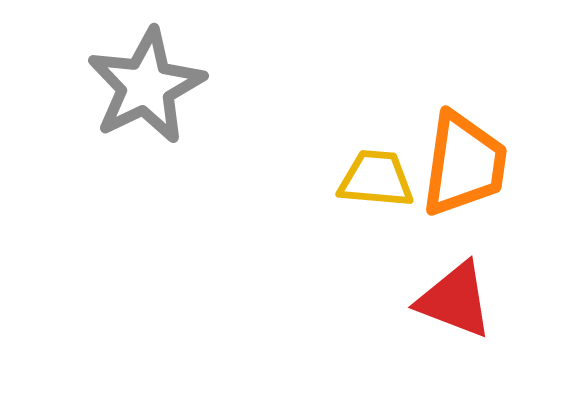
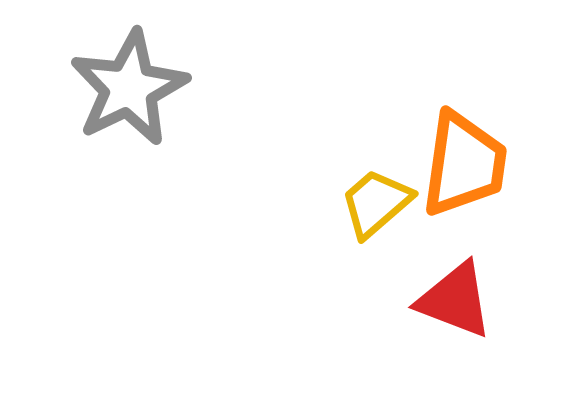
gray star: moved 17 px left, 2 px down
yellow trapezoid: moved 24 px down; rotated 46 degrees counterclockwise
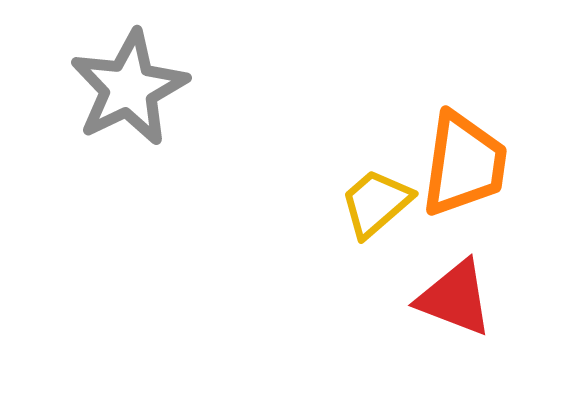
red triangle: moved 2 px up
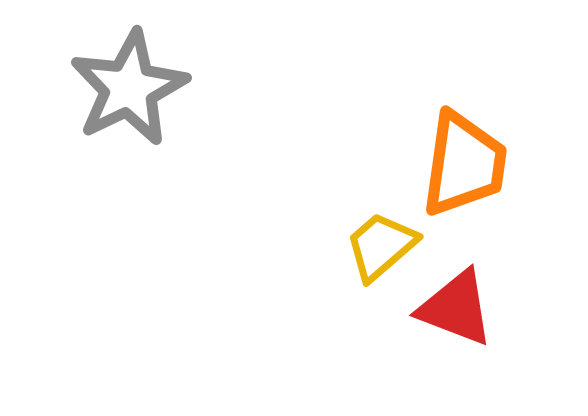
yellow trapezoid: moved 5 px right, 43 px down
red triangle: moved 1 px right, 10 px down
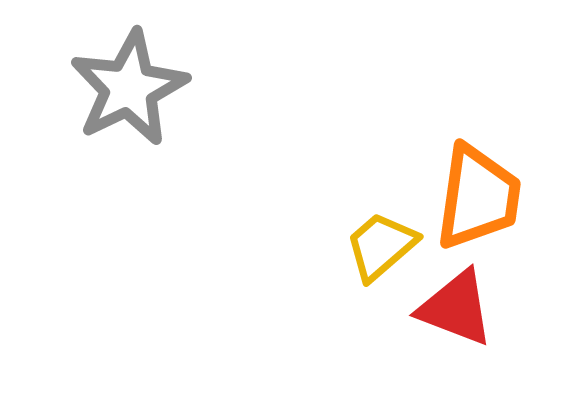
orange trapezoid: moved 14 px right, 33 px down
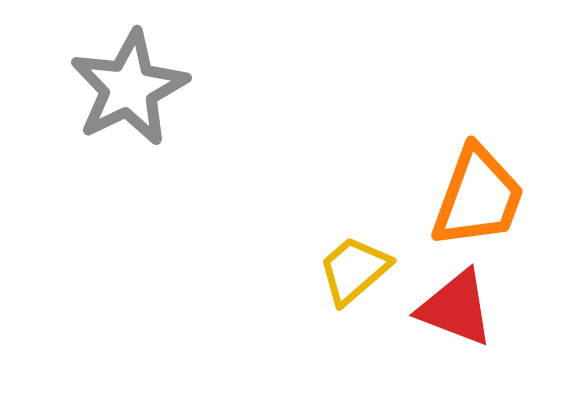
orange trapezoid: rotated 12 degrees clockwise
yellow trapezoid: moved 27 px left, 24 px down
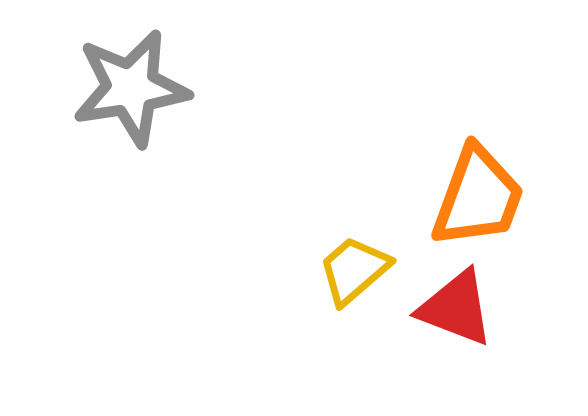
gray star: moved 2 px right; rotated 17 degrees clockwise
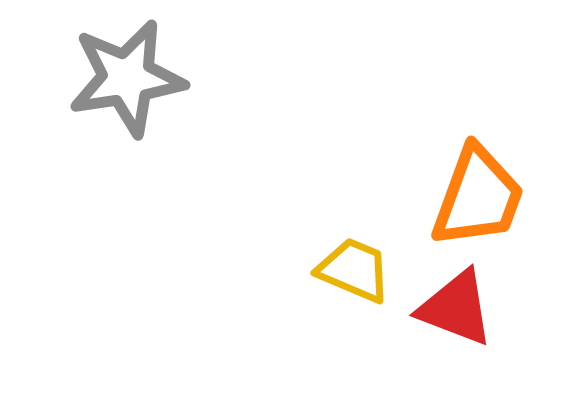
gray star: moved 4 px left, 10 px up
yellow trapezoid: rotated 64 degrees clockwise
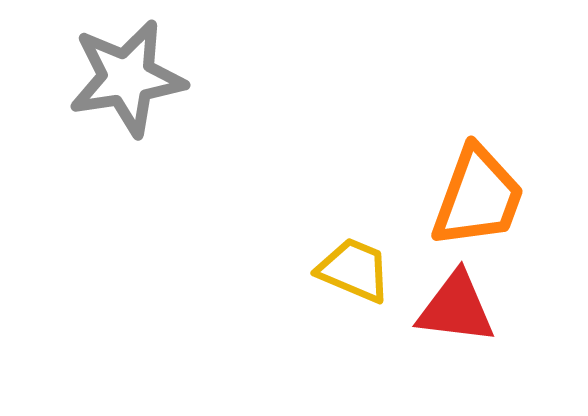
red triangle: rotated 14 degrees counterclockwise
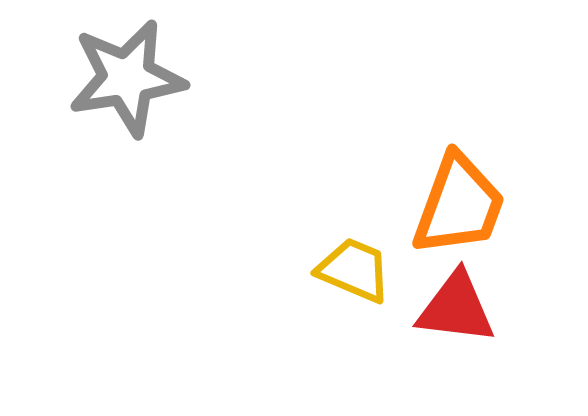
orange trapezoid: moved 19 px left, 8 px down
